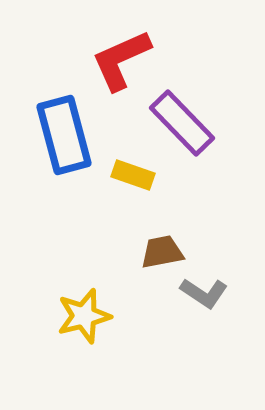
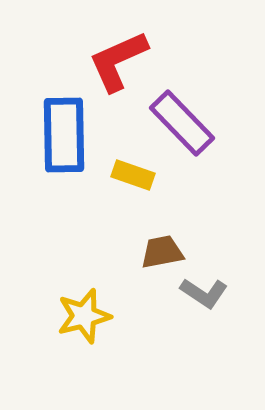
red L-shape: moved 3 px left, 1 px down
blue rectangle: rotated 14 degrees clockwise
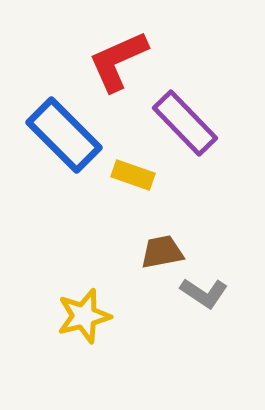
purple rectangle: moved 3 px right
blue rectangle: rotated 44 degrees counterclockwise
